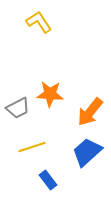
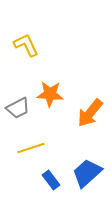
yellow L-shape: moved 13 px left, 23 px down; rotated 8 degrees clockwise
orange arrow: moved 1 px down
yellow line: moved 1 px left, 1 px down
blue trapezoid: moved 21 px down
blue rectangle: moved 3 px right
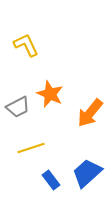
orange star: rotated 20 degrees clockwise
gray trapezoid: moved 1 px up
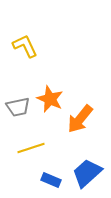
yellow L-shape: moved 1 px left, 1 px down
orange star: moved 5 px down
gray trapezoid: rotated 15 degrees clockwise
orange arrow: moved 10 px left, 6 px down
blue rectangle: rotated 30 degrees counterclockwise
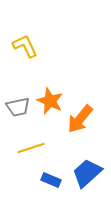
orange star: moved 2 px down
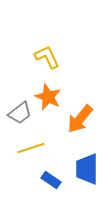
yellow L-shape: moved 22 px right, 11 px down
orange star: moved 2 px left, 4 px up
gray trapezoid: moved 2 px right, 6 px down; rotated 25 degrees counterclockwise
blue trapezoid: moved 4 px up; rotated 48 degrees counterclockwise
blue rectangle: rotated 12 degrees clockwise
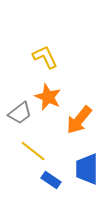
yellow L-shape: moved 2 px left
orange arrow: moved 1 px left, 1 px down
yellow line: moved 2 px right, 3 px down; rotated 56 degrees clockwise
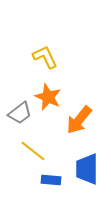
blue rectangle: rotated 30 degrees counterclockwise
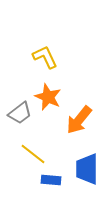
yellow line: moved 3 px down
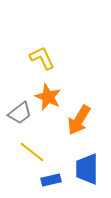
yellow L-shape: moved 3 px left, 1 px down
orange arrow: rotated 8 degrees counterclockwise
yellow line: moved 1 px left, 2 px up
blue rectangle: rotated 18 degrees counterclockwise
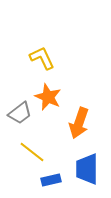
orange arrow: moved 3 px down; rotated 12 degrees counterclockwise
